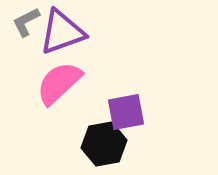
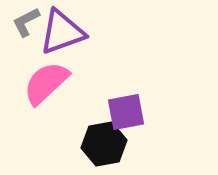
pink semicircle: moved 13 px left
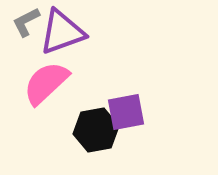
black hexagon: moved 8 px left, 14 px up
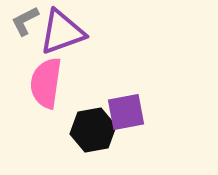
gray L-shape: moved 1 px left, 1 px up
pink semicircle: rotated 39 degrees counterclockwise
black hexagon: moved 3 px left
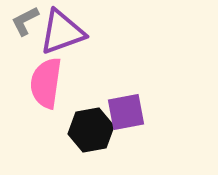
black hexagon: moved 2 px left
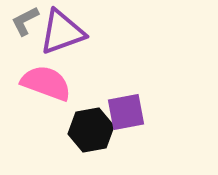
pink semicircle: rotated 102 degrees clockwise
